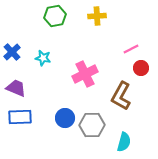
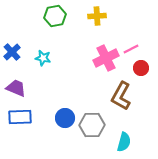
pink cross: moved 21 px right, 16 px up
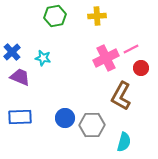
purple trapezoid: moved 4 px right, 11 px up
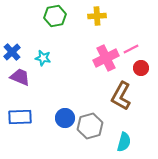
gray hexagon: moved 2 px left, 1 px down; rotated 15 degrees counterclockwise
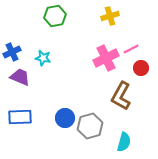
yellow cross: moved 13 px right; rotated 12 degrees counterclockwise
blue cross: rotated 18 degrees clockwise
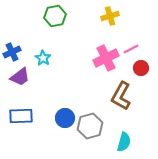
cyan star: rotated 21 degrees clockwise
purple trapezoid: rotated 120 degrees clockwise
blue rectangle: moved 1 px right, 1 px up
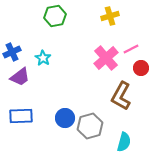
pink cross: rotated 15 degrees counterclockwise
